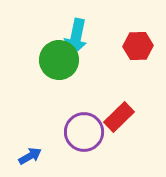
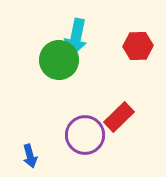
purple circle: moved 1 px right, 3 px down
blue arrow: rotated 105 degrees clockwise
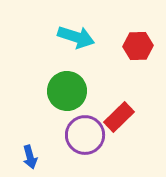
cyan arrow: rotated 84 degrees counterclockwise
green circle: moved 8 px right, 31 px down
blue arrow: moved 1 px down
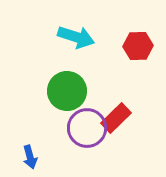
red rectangle: moved 3 px left, 1 px down
purple circle: moved 2 px right, 7 px up
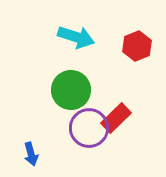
red hexagon: moved 1 px left; rotated 20 degrees counterclockwise
green circle: moved 4 px right, 1 px up
purple circle: moved 2 px right
blue arrow: moved 1 px right, 3 px up
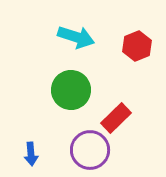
purple circle: moved 1 px right, 22 px down
blue arrow: rotated 10 degrees clockwise
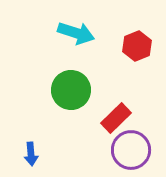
cyan arrow: moved 4 px up
purple circle: moved 41 px right
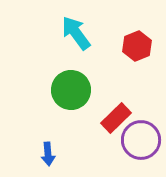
cyan arrow: rotated 144 degrees counterclockwise
purple circle: moved 10 px right, 10 px up
blue arrow: moved 17 px right
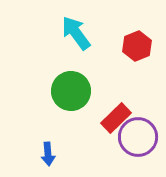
green circle: moved 1 px down
purple circle: moved 3 px left, 3 px up
